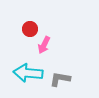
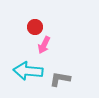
red circle: moved 5 px right, 2 px up
cyan arrow: moved 2 px up
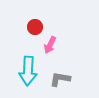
pink arrow: moved 6 px right
cyan arrow: rotated 92 degrees counterclockwise
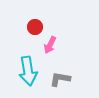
cyan arrow: rotated 12 degrees counterclockwise
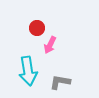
red circle: moved 2 px right, 1 px down
gray L-shape: moved 3 px down
